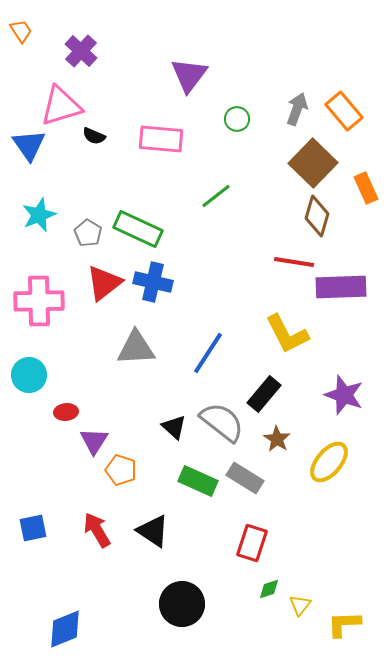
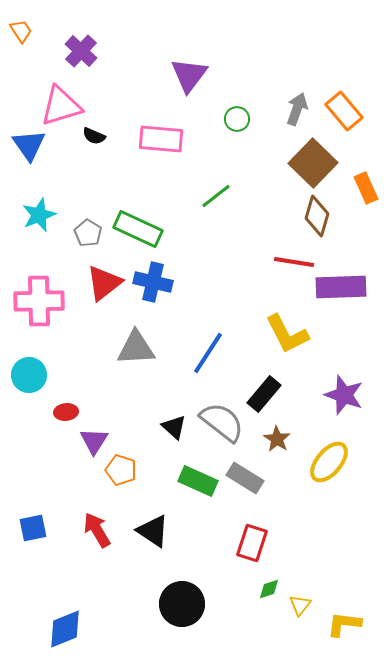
yellow L-shape at (344, 624): rotated 9 degrees clockwise
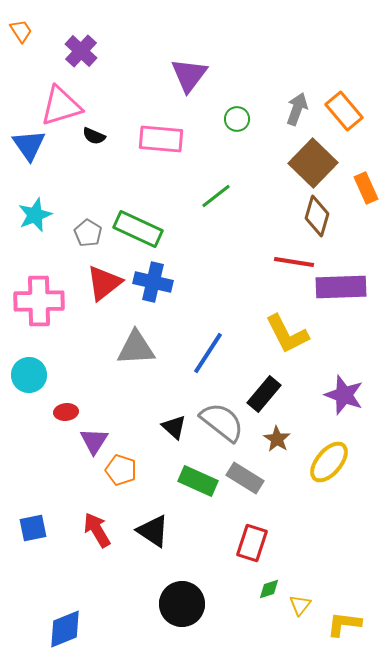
cyan star at (39, 215): moved 4 px left
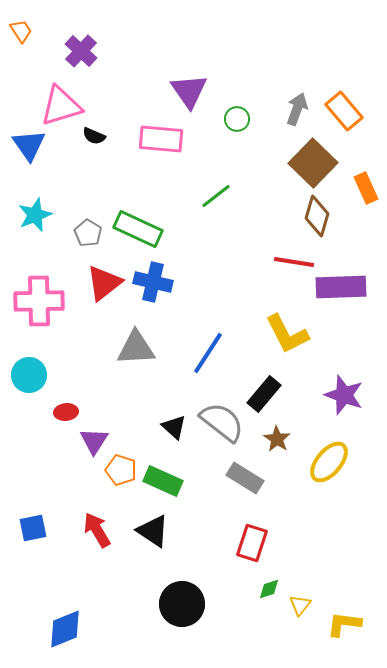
purple triangle at (189, 75): moved 16 px down; rotated 12 degrees counterclockwise
green rectangle at (198, 481): moved 35 px left
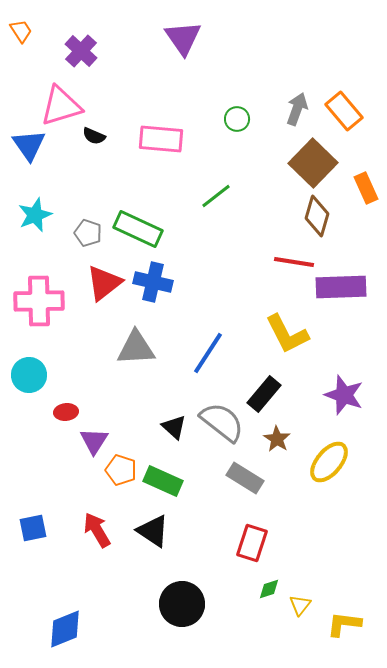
purple triangle at (189, 91): moved 6 px left, 53 px up
gray pentagon at (88, 233): rotated 12 degrees counterclockwise
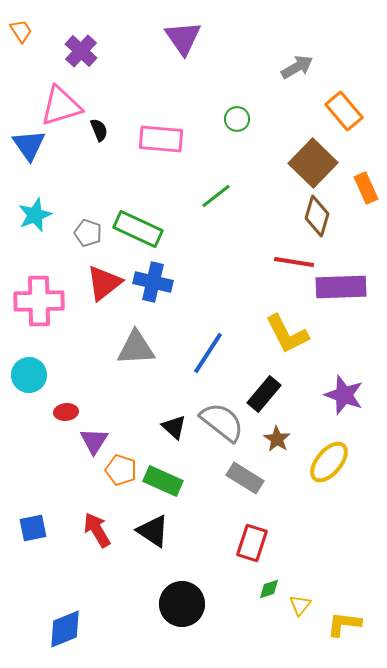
gray arrow at (297, 109): moved 42 px up; rotated 40 degrees clockwise
black semicircle at (94, 136): moved 5 px right, 6 px up; rotated 135 degrees counterclockwise
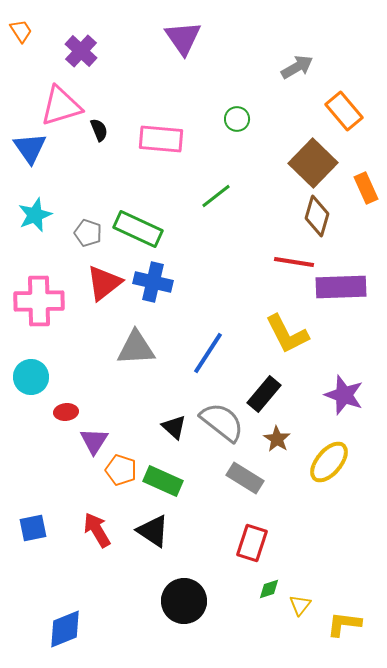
blue triangle at (29, 145): moved 1 px right, 3 px down
cyan circle at (29, 375): moved 2 px right, 2 px down
black circle at (182, 604): moved 2 px right, 3 px up
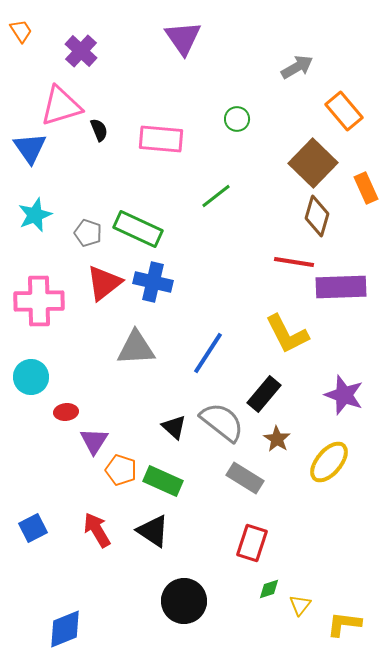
blue square at (33, 528): rotated 16 degrees counterclockwise
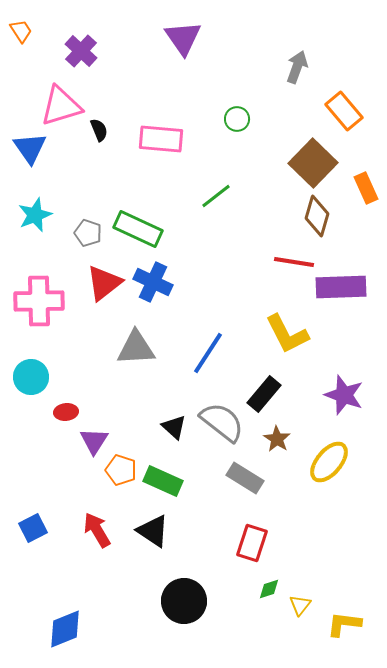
gray arrow at (297, 67): rotated 40 degrees counterclockwise
blue cross at (153, 282): rotated 12 degrees clockwise
